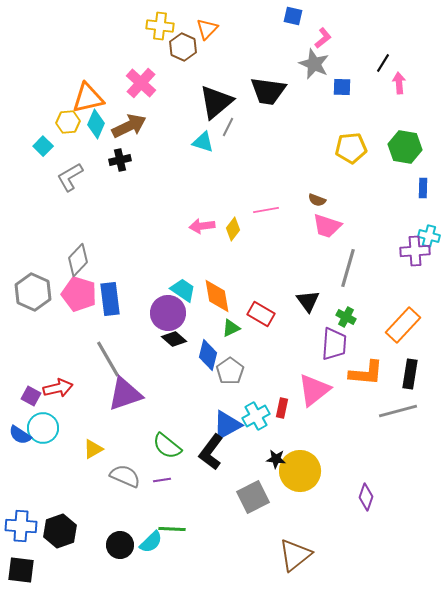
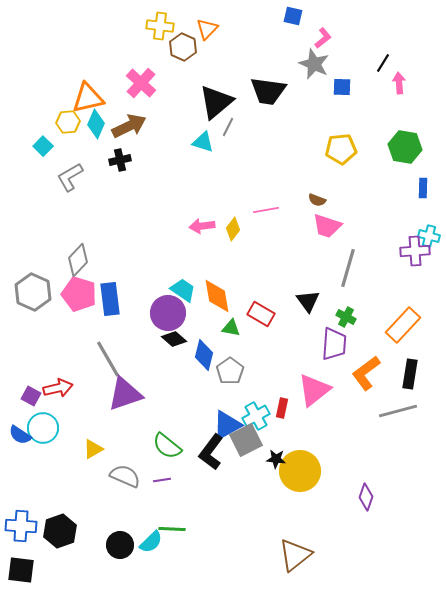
yellow pentagon at (351, 148): moved 10 px left, 1 px down
green triangle at (231, 328): rotated 36 degrees clockwise
blue diamond at (208, 355): moved 4 px left
orange L-shape at (366, 373): rotated 138 degrees clockwise
gray square at (253, 497): moved 7 px left, 57 px up
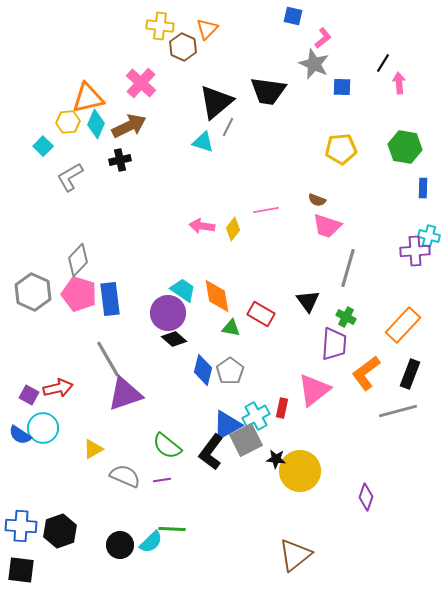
pink arrow at (202, 226): rotated 15 degrees clockwise
blue diamond at (204, 355): moved 1 px left, 15 px down
black rectangle at (410, 374): rotated 12 degrees clockwise
purple square at (31, 396): moved 2 px left, 1 px up
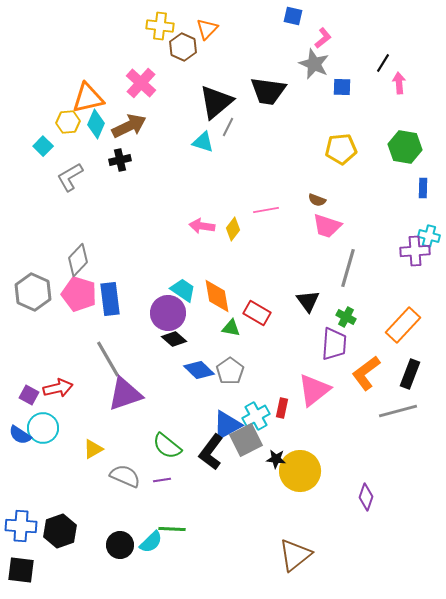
red rectangle at (261, 314): moved 4 px left, 1 px up
blue diamond at (203, 370): moved 4 px left; rotated 60 degrees counterclockwise
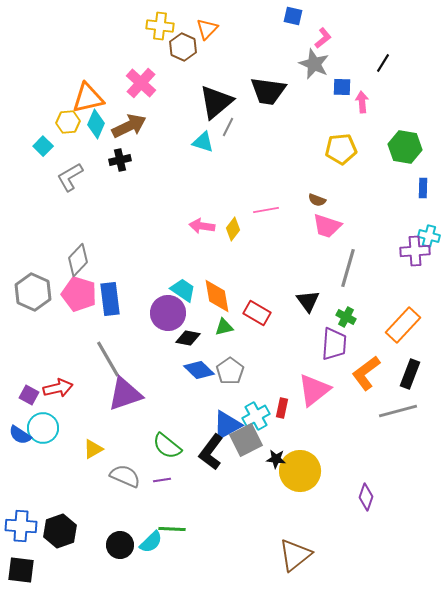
pink arrow at (399, 83): moved 37 px left, 19 px down
green triangle at (231, 328): moved 7 px left, 1 px up; rotated 24 degrees counterclockwise
black diamond at (174, 339): moved 14 px right, 1 px up; rotated 30 degrees counterclockwise
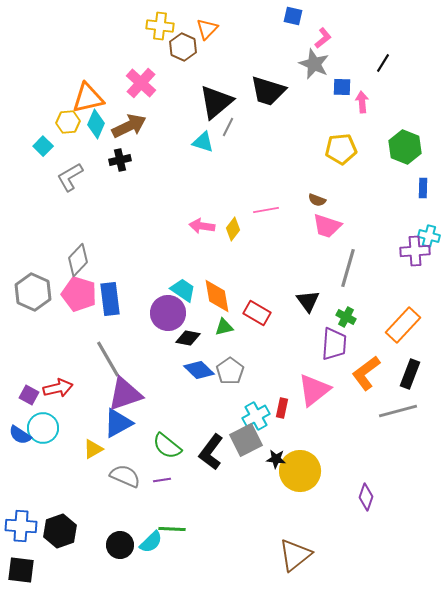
black trapezoid at (268, 91): rotated 9 degrees clockwise
green hexagon at (405, 147): rotated 12 degrees clockwise
blue triangle at (227, 425): moved 109 px left, 2 px up
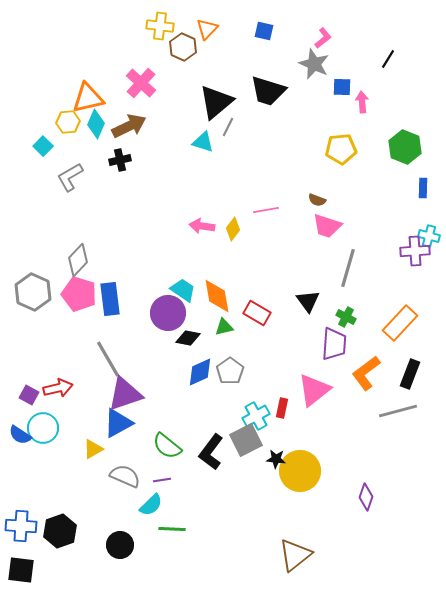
blue square at (293, 16): moved 29 px left, 15 px down
black line at (383, 63): moved 5 px right, 4 px up
orange rectangle at (403, 325): moved 3 px left, 2 px up
blue diamond at (199, 370): moved 1 px right, 2 px down; rotated 68 degrees counterclockwise
cyan semicircle at (151, 542): moved 37 px up
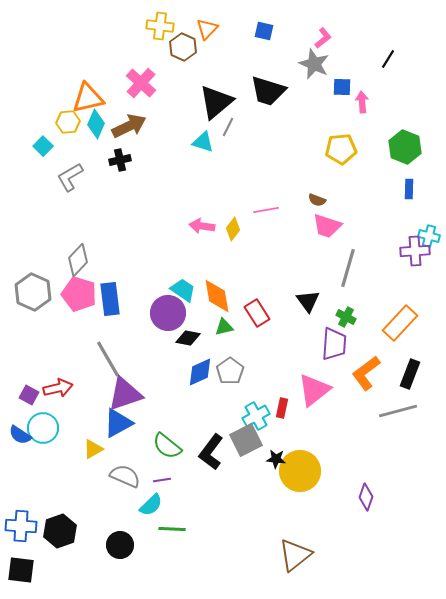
blue rectangle at (423, 188): moved 14 px left, 1 px down
red rectangle at (257, 313): rotated 28 degrees clockwise
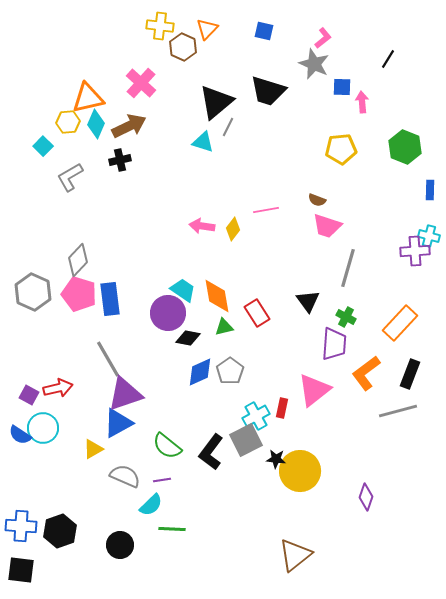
blue rectangle at (409, 189): moved 21 px right, 1 px down
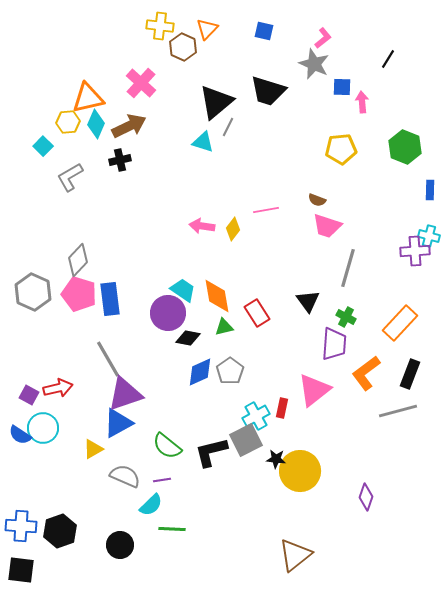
black L-shape at (211, 452): rotated 39 degrees clockwise
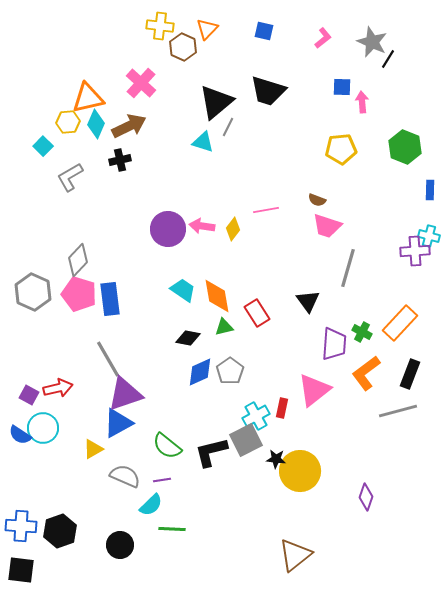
gray star at (314, 64): moved 58 px right, 22 px up
purple circle at (168, 313): moved 84 px up
green cross at (346, 317): moved 16 px right, 15 px down
